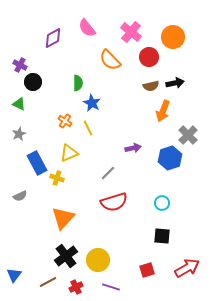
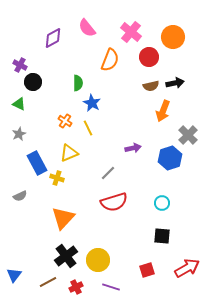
orange semicircle: rotated 115 degrees counterclockwise
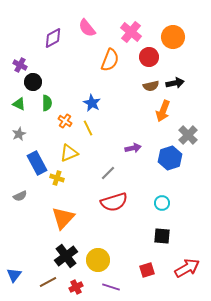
green semicircle: moved 31 px left, 20 px down
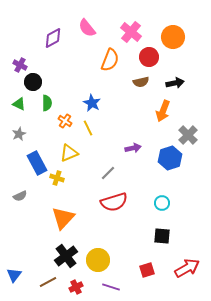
brown semicircle: moved 10 px left, 4 px up
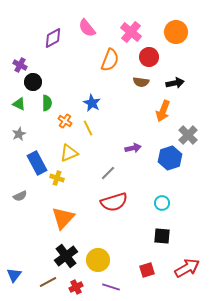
orange circle: moved 3 px right, 5 px up
brown semicircle: rotated 21 degrees clockwise
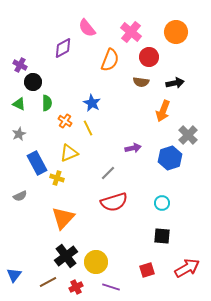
purple diamond: moved 10 px right, 10 px down
yellow circle: moved 2 px left, 2 px down
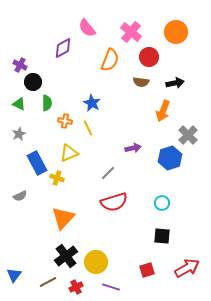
orange cross: rotated 24 degrees counterclockwise
